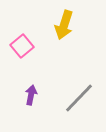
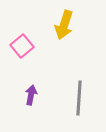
gray line: rotated 40 degrees counterclockwise
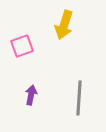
pink square: rotated 20 degrees clockwise
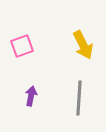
yellow arrow: moved 19 px right, 20 px down; rotated 44 degrees counterclockwise
purple arrow: moved 1 px down
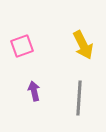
purple arrow: moved 3 px right, 5 px up; rotated 24 degrees counterclockwise
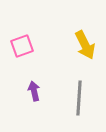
yellow arrow: moved 2 px right
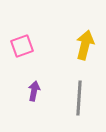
yellow arrow: rotated 140 degrees counterclockwise
purple arrow: rotated 24 degrees clockwise
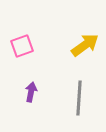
yellow arrow: rotated 40 degrees clockwise
purple arrow: moved 3 px left, 1 px down
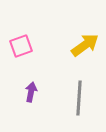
pink square: moved 1 px left
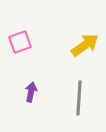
pink square: moved 1 px left, 4 px up
